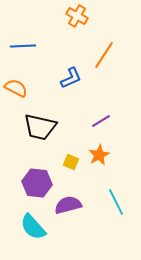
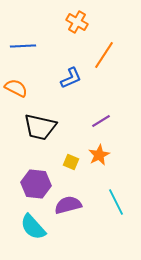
orange cross: moved 6 px down
purple hexagon: moved 1 px left, 1 px down
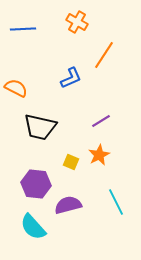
blue line: moved 17 px up
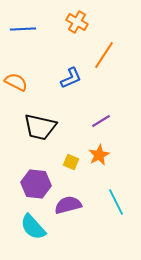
orange semicircle: moved 6 px up
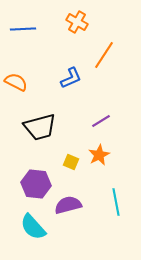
black trapezoid: rotated 28 degrees counterclockwise
cyan line: rotated 16 degrees clockwise
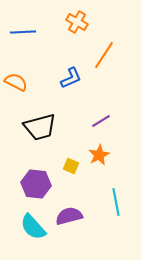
blue line: moved 3 px down
yellow square: moved 4 px down
purple semicircle: moved 1 px right, 11 px down
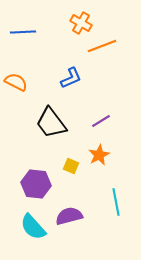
orange cross: moved 4 px right, 1 px down
orange line: moved 2 px left, 9 px up; rotated 36 degrees clockwise
black trapezoid: moved 11 px right, 4 px up; rotated 68 degrees clockwise
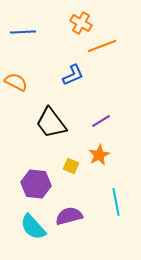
blue L-shape: moved 2 px right, 3 px up
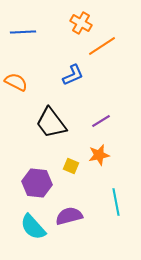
orange line: rotated 12 degrees counterclockwise
orange star: rotated 15 degrees clockwise
purple hexagon: moved 1 px right, 1 px up
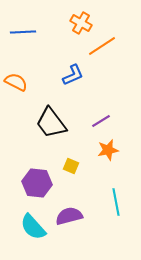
orange star: moved 9 px right, 5 px up
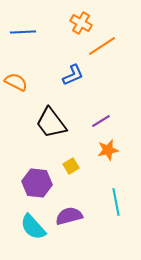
yellow square: rotated 35 degrees clockwise
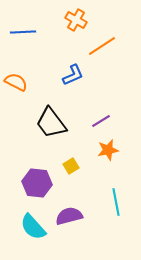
orange cross: moved 5 px left, 3 px up
